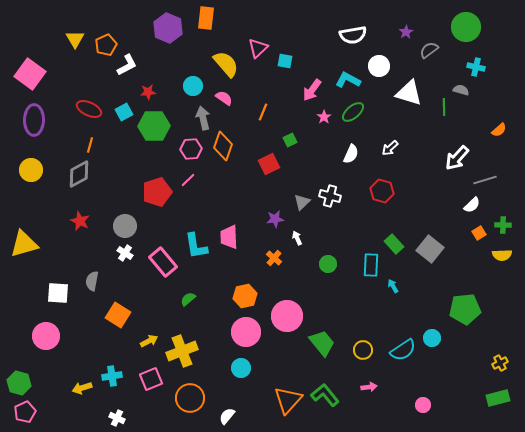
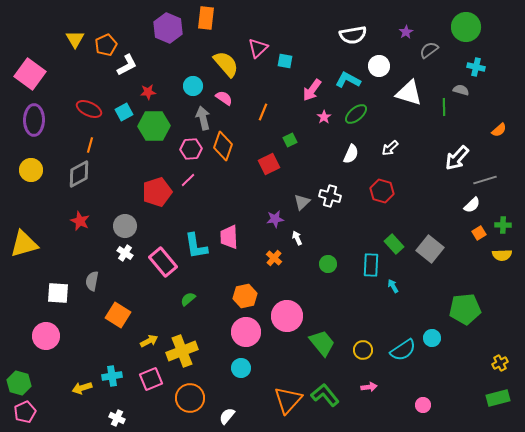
green ellipse at (353, 112): moved 3 px right, 2 px down
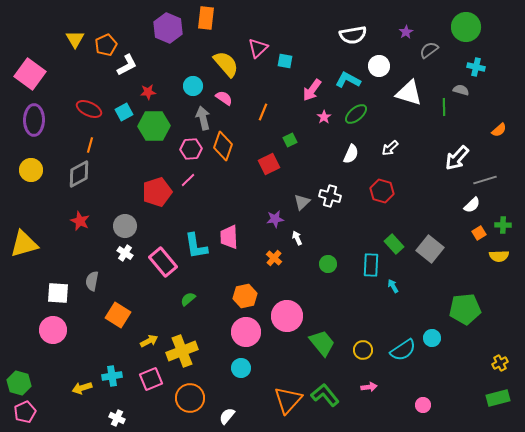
yellow semicircle at (502, 255): moved 3 px left, 1 px down
pink circle at (46, 336): moved 7 px right, 6 px up
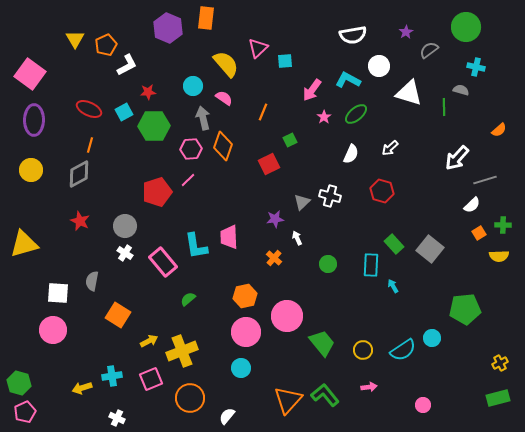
cyan square at (285, 61): rotated 14 degrees counterclockwise
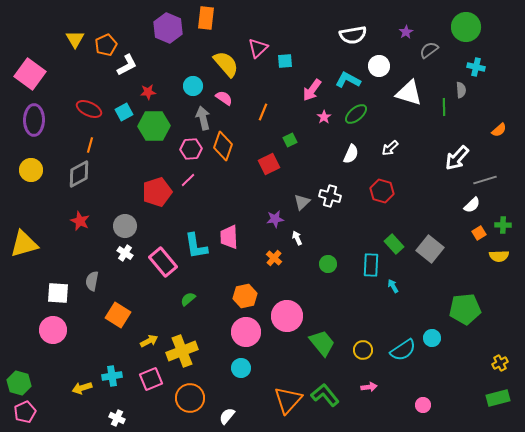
gray semicircle at (461, 90): rotated 70 degrees clockwise
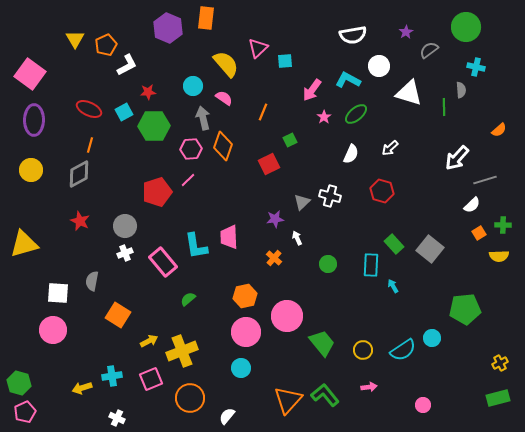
white cross at (125, 253): rotated 35 degrees clockwise
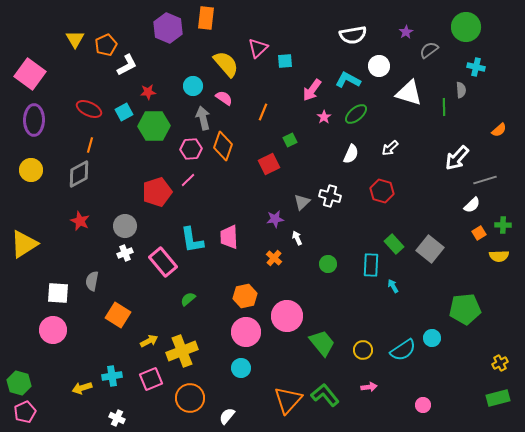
yellow triangle at (24, 244): rotated 16 degrees counterclockwise
cyan L-shape at (196, 246): moved 4 px left, 6 px up
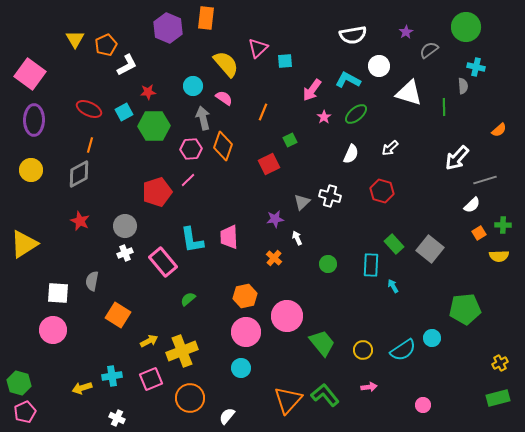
gray semicircle at (461, 90): moved 2 px right, 4 px up
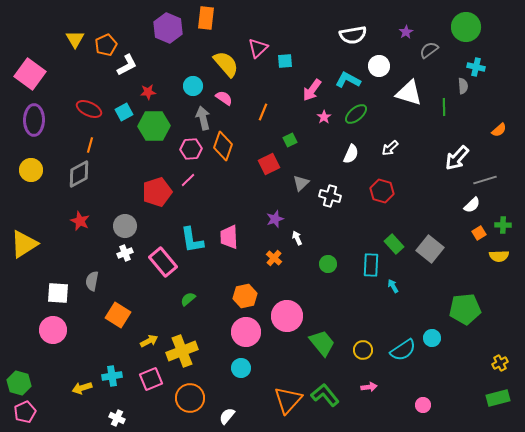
gray triangle at (302, 202): moved 1 px left, 19 px up
purple star at (275, 219): rotated 12 degrees counterclockwise
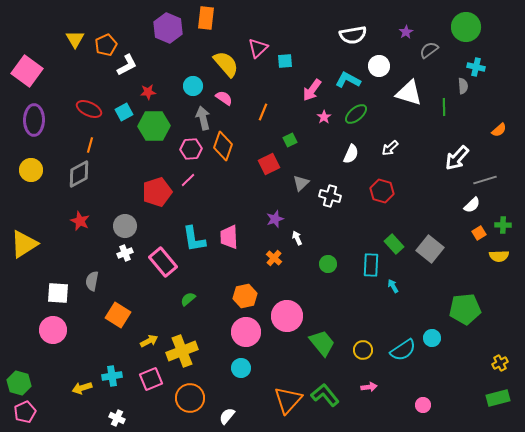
pink square at (30, 74): moved 3 px left, 3 px up
cyan L-shape at (192, 240): moved 2 px right, 1 px up
